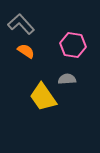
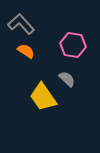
gray semicircle: rotated 48 degrees clockwise
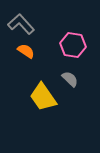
gray semicircle: moved 3 px right
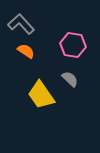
yellow trapezoid: moved 2 px left, 2 px up
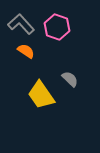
pink hexagon: moved 16 px left, 18 px up; rotated 10 degrees clockwise
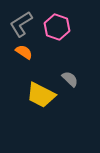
gray L-shape: rotated 80 degrees counterclockwise
orange semicircle: moved 2 px left, 1 px down
yellow trapezoid: rotated 28 degrees counterclockwise
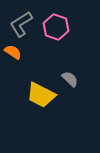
pink hexagon: moved 1 px left
orange semicircle: moved 11 px left
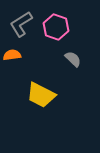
orange semicircle: moved 1 px left, 3 px down; rotated 42 degrees counterclockwise
gray semicircle: moved 3 px right, 20 px up
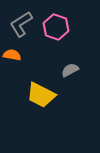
orange semicircle: rotated 18 degrees clockwise
gray semicircle: moved 3 px left, 11 px down; rotated 72 degrees counterclockwise
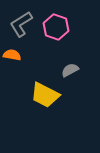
yellow trapezoid: moved 4 px right
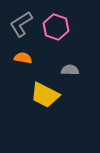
orange semicircle: moved 11 px right, 3 px down
gray semicircle: rotated 30 degrees clockwise
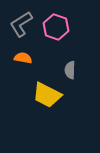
gray semicircle: rotated 90 degrees counterclockwise
yellow trapezoid: moved 2 px right
